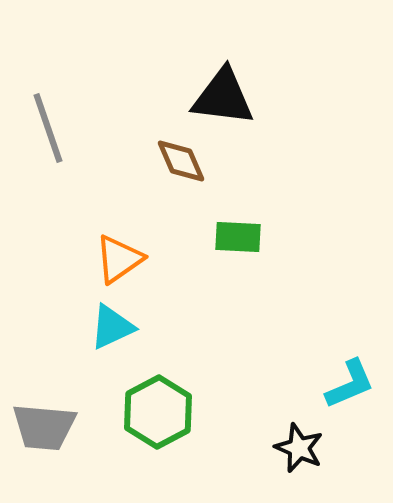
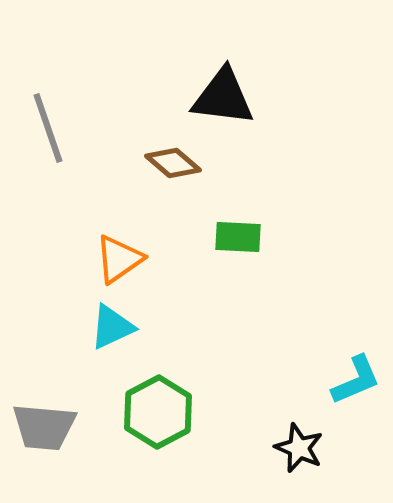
brown diamond: moved 8 px left, 2 px down; rotated 26 degrees counterclockwise
cyan L-shape: moved 6 px right, 4 px up
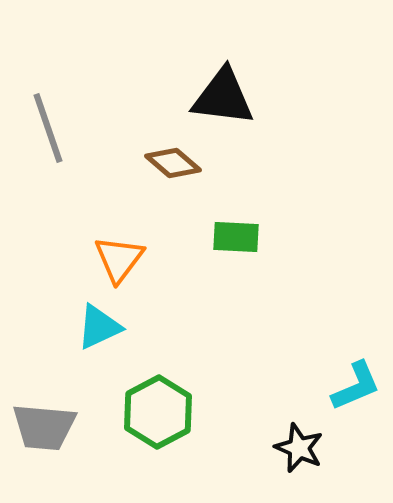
green rectangle: moved 2 px left
orange triangle: rotated 18 degrees counterclockwise
cyan triangle: moved 13 px left
cyan L-shape: moved 6 px down
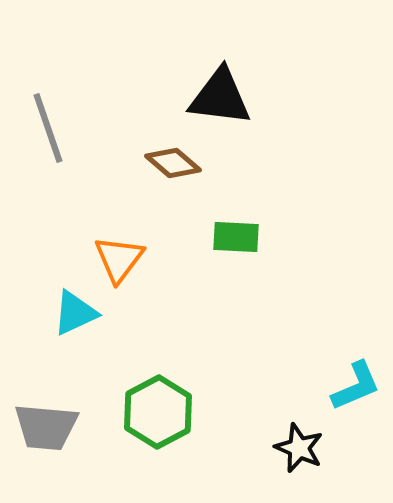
black triangle: moved 3 px left
cyan triangle: moved 24 px left, 14 px up
gray trapezoid: moved 2 px right
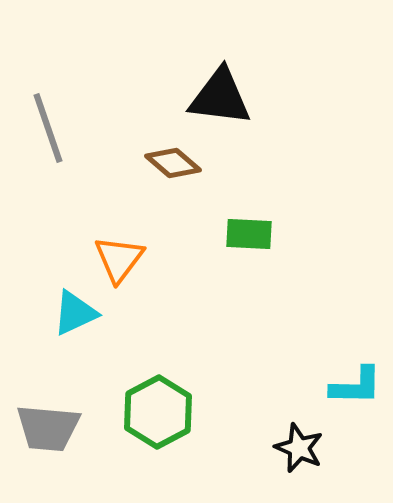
green rectangle: moved 13 px right, 3 px up
cyan L-shape: rotated 24 degrees clockwise
gray trapezoid: moved 2 px right, 1 px down
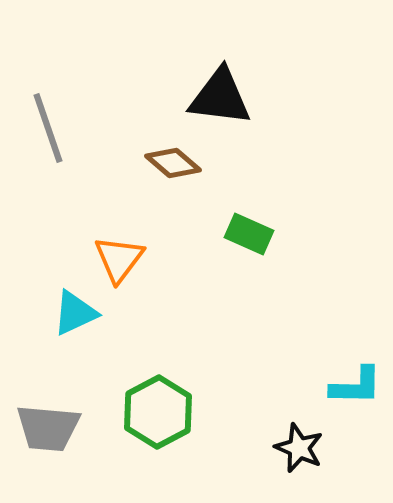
green rectangle: rotated 21 degrees clockwise
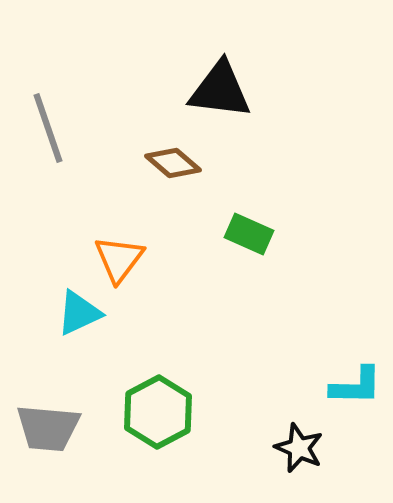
black triangle: moved 7 px up
cyan triangle: moved 4 px right
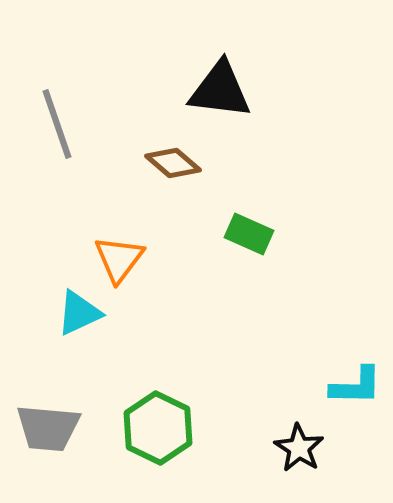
gray line: moved 9 px right, 4 px up
green hexagon: moved 16 px down; rotated 6 degrees counterclockwise
black star: rotated 9 degrees clockwise
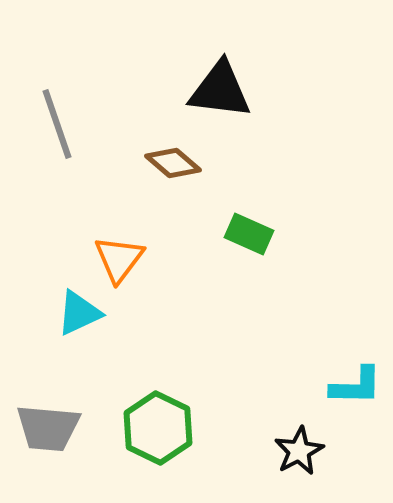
black star: moved 3 px down; rotated 12 degrees clockwise
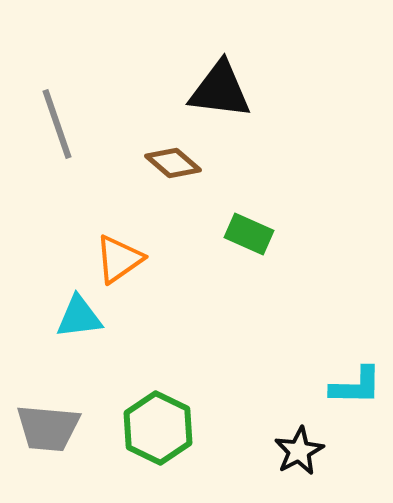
orange triangle: rotated 18 degrees clockwise
cyan triangle: moved 4 px down; rotated 18 degrees clockwise
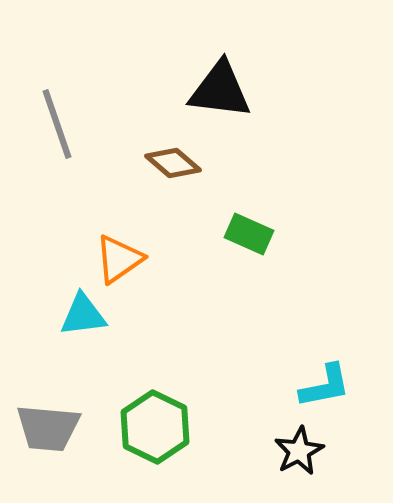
cyan triangle: moved 4 px right, 2 px up
cyan L-shape: moved 31 px left; rotated 12 degrees counterclockwise
green hexagon: moved 3 px left, 1 px up
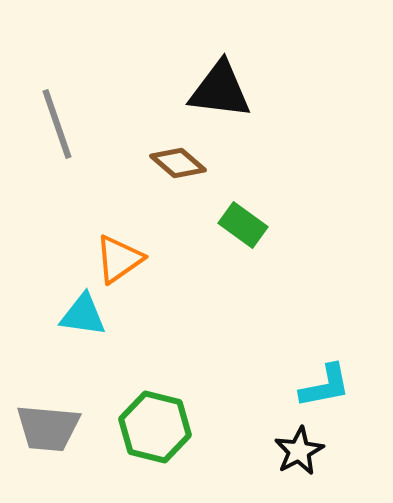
brown diamond: moved 5 px right
green rectangle: moved 6 px left, 9 px up; rotated 12 degrees clockwise
cyan triangle: rotated 15 degrees clockwise
green hexagon: rotated 12 degrees counterclockwise
